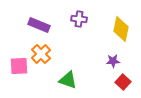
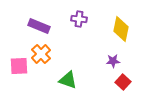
purple rectangle: moved 1 px down
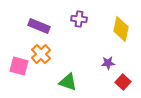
purple star: moved 5 px left, 2 px down
pink square: rotated 18 degrees clockwise
green triangle: moved 2 px down
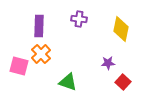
purple rectangle: rotated 70 degrees clockwise
